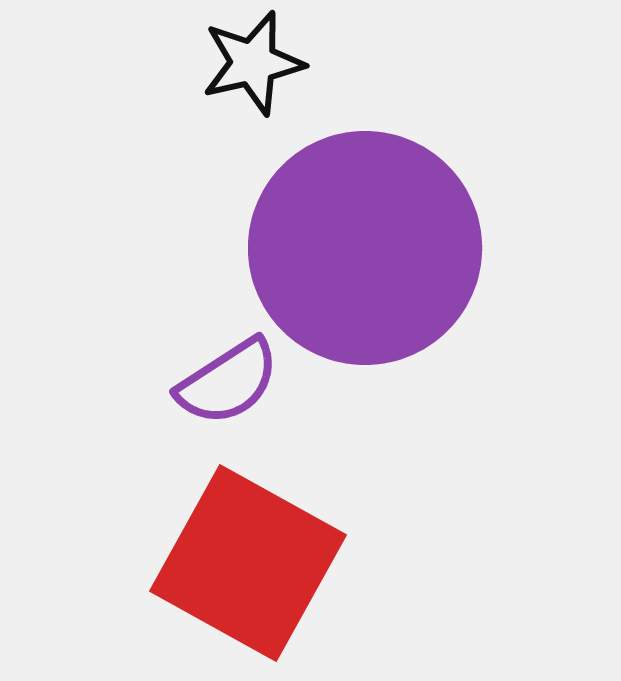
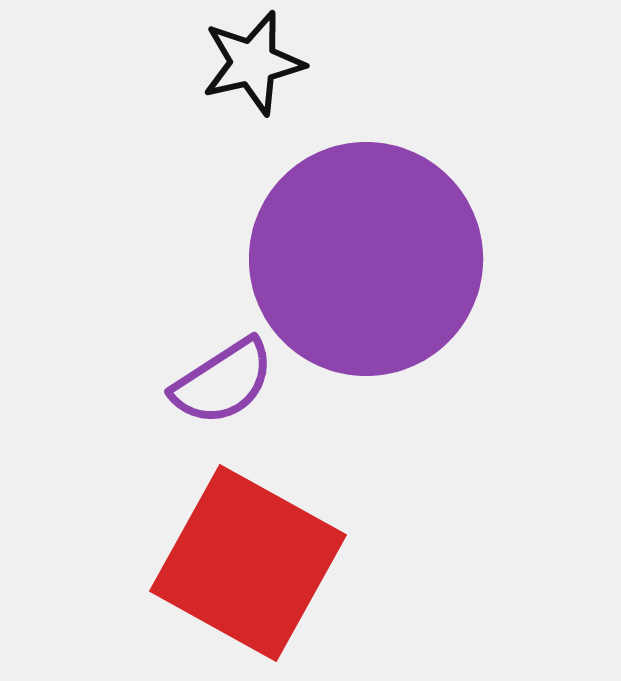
purple circle: moved 1 px right, 11 px down
purple semicircle: moved 5 px left
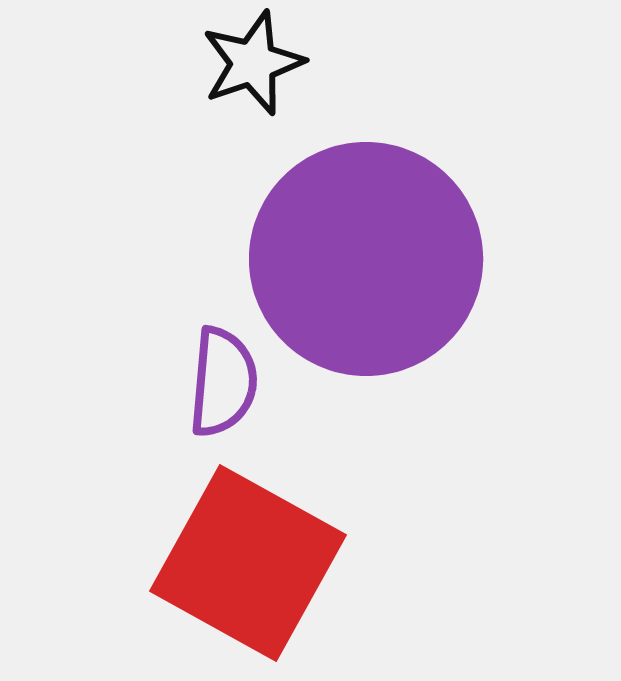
black star: rotated 6 degrees counterclockwise
purple semicircle: rotated 52 degrees counterclockwise
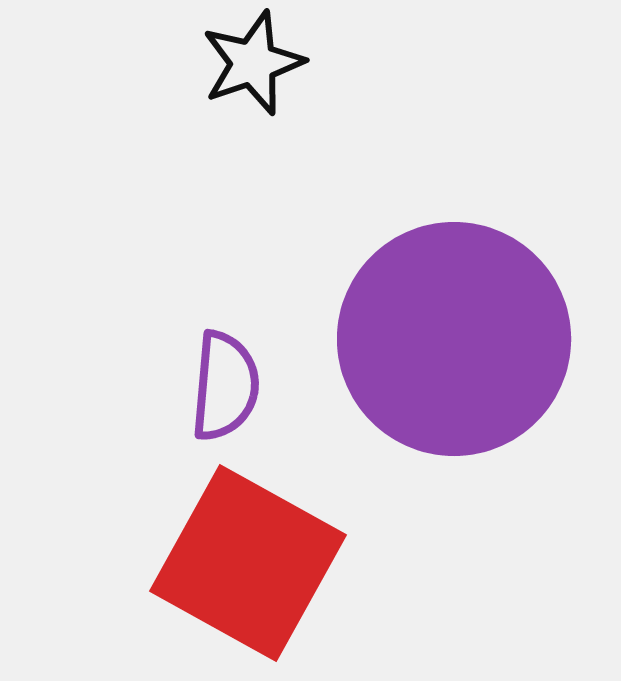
purple circle: moved 88 px right, 80 px down
purple semicircle: moved 2 px right, 4 px down
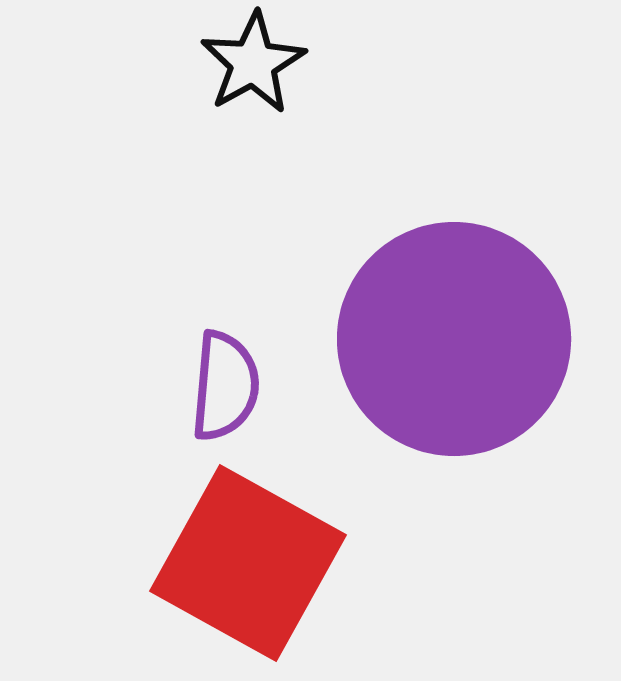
black star: rotated 10 degrees counterclockwise
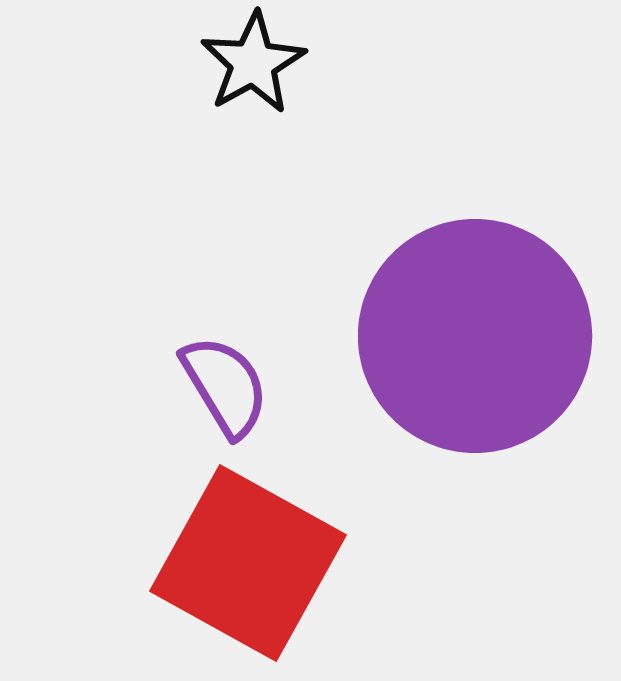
purple circle: moved 21 px right, 3 px up
purple semicircle: rotated 36 degrees counterclockwise
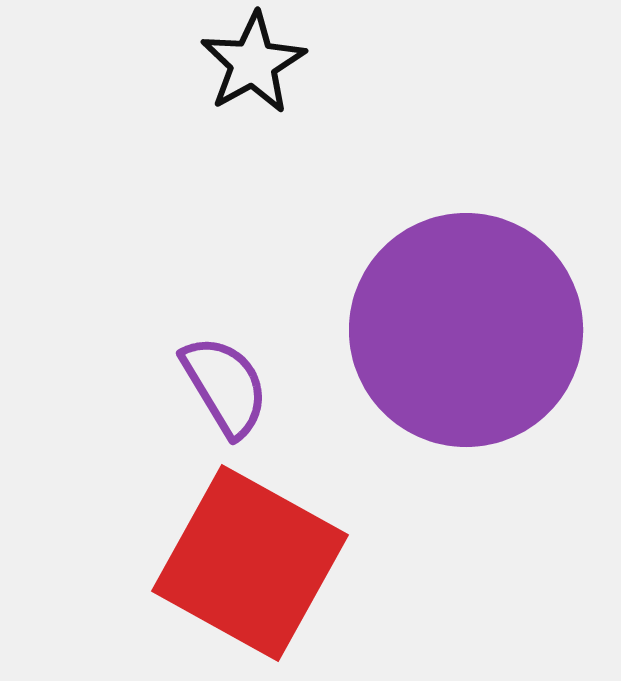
purple circle: moved 9 px left, 6 px up
red square: moved 2 px right
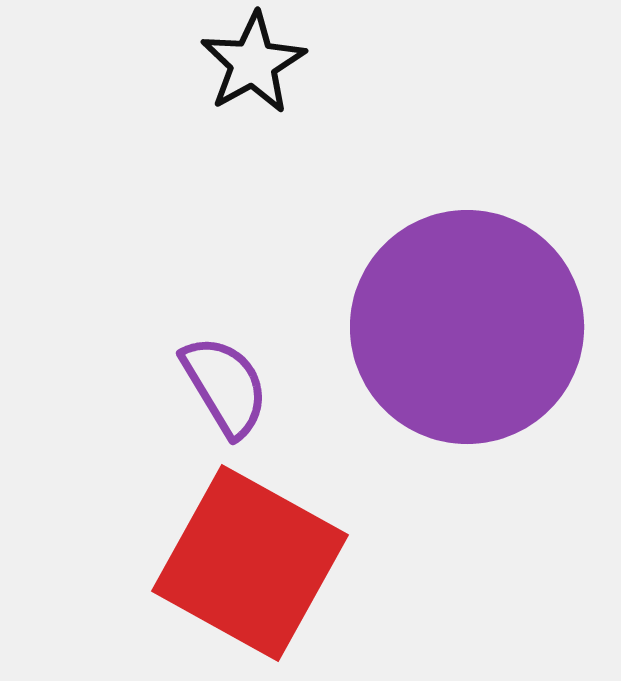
purple circle: moved 1 px right, 3 px up
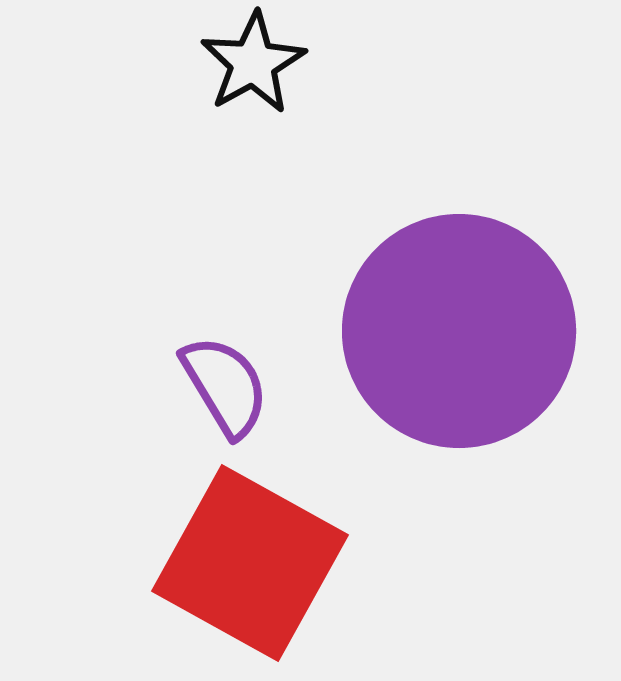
purple circle: moved 8 px left, 4 px down
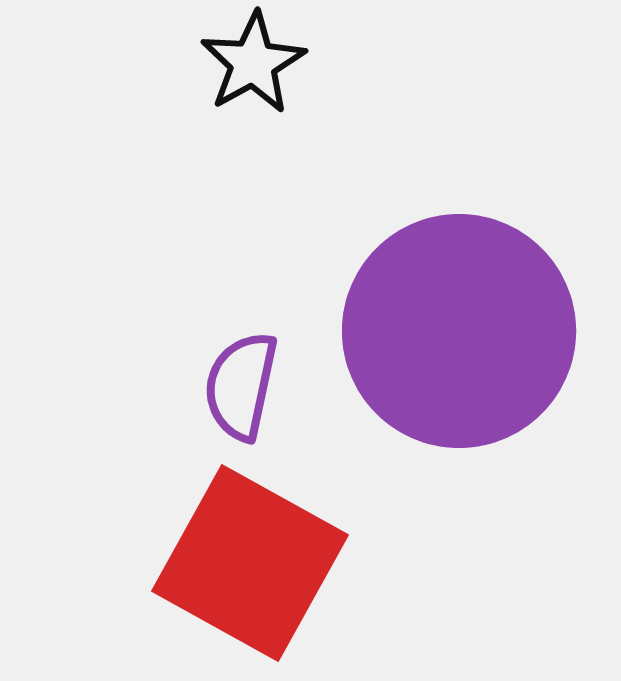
purple semicircle: moved 16 px right; rotated 137 degrees counterclockwise
